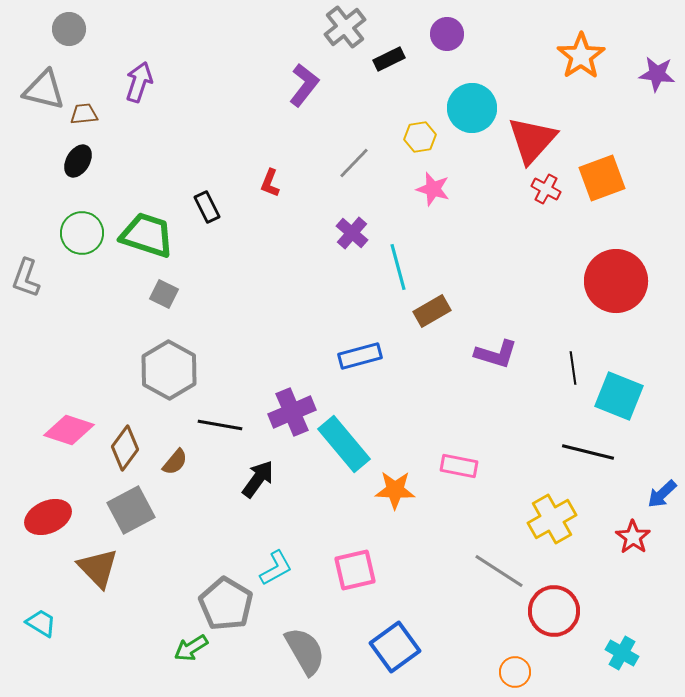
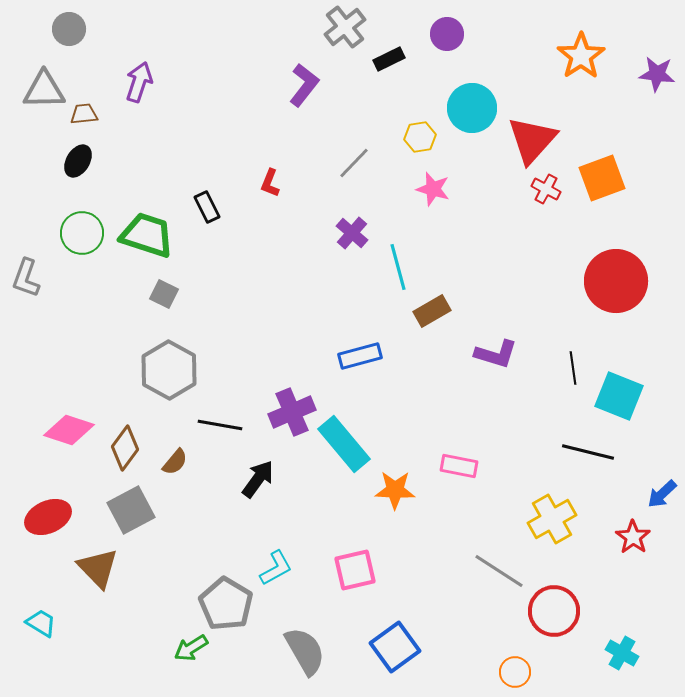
gray triangle at (44, 90): rotated 15 degrees counterclockwise
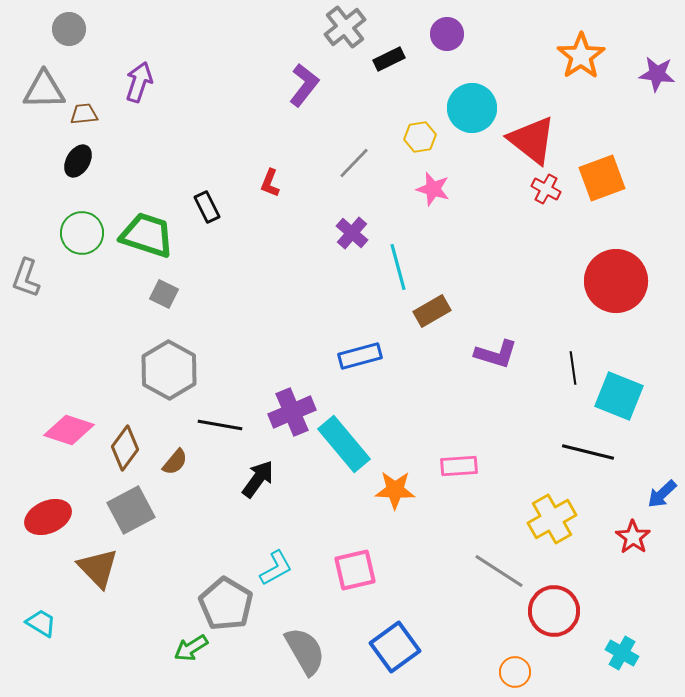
red triangle at (532, 140): rotated 34 degrees counterclockwise
pink rectangle at (459, 466): rotated 15 degrees counterclockwise
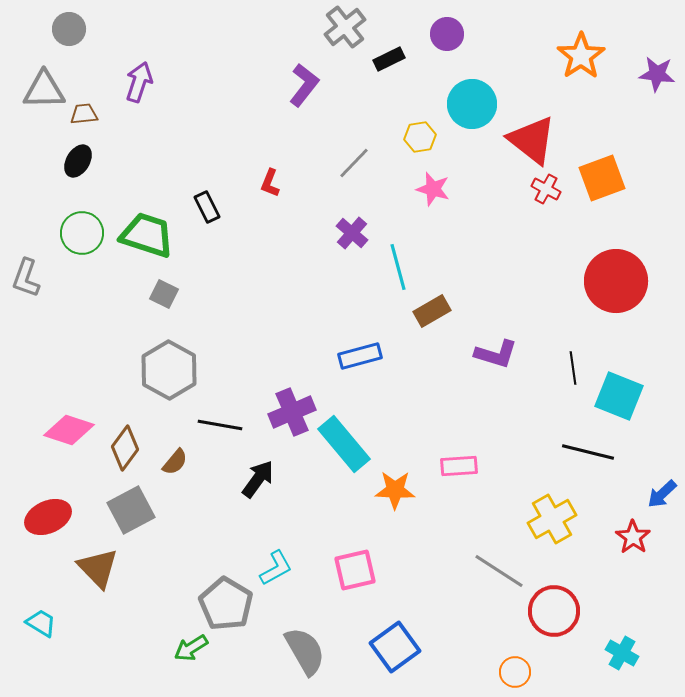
cyan circle at (472, 108): moved 4 px up
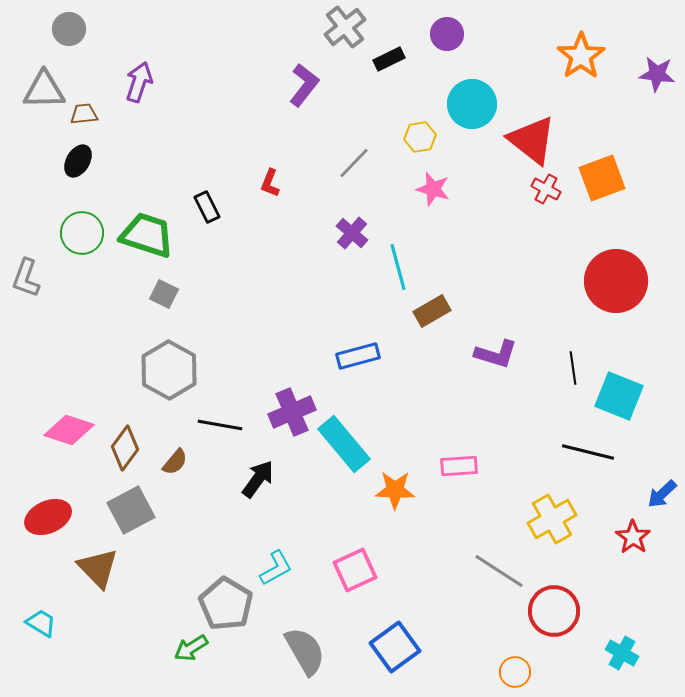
blue rectangle at (360, 356): moved 2 px left
pink square at (355, 570): rotated 12 degrees counterclockwise
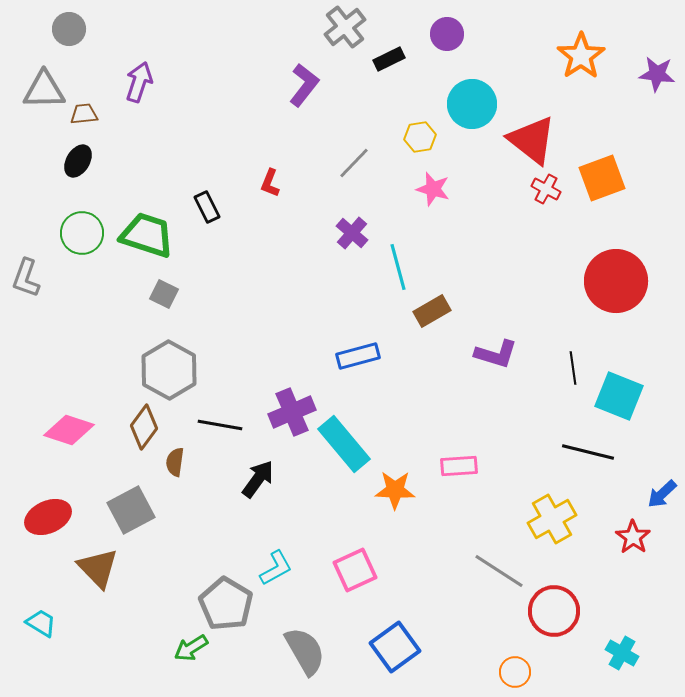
brown diamond at (125, 448): moved 19 px right, 21 px up
brown semicircle at (175, 462): rotated 148 degrees clockwise
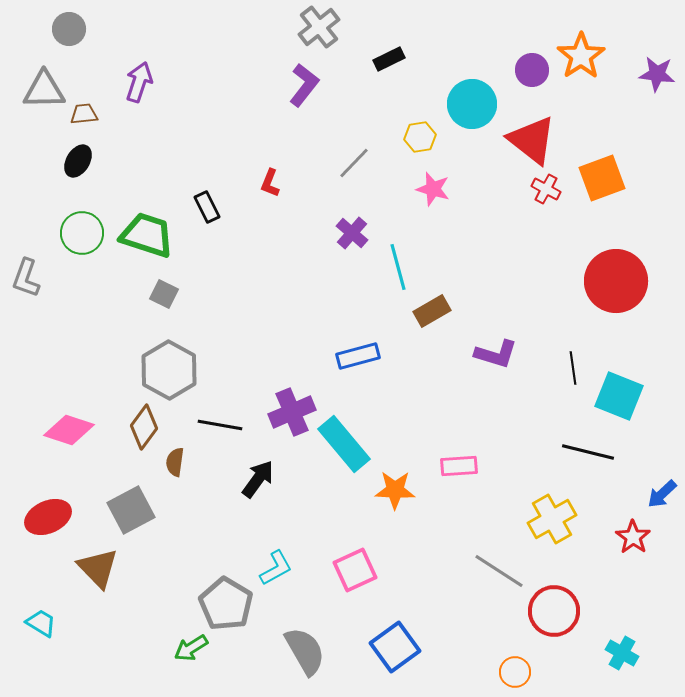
gray cross at (345, 27): moved 26 px left
purple circle at (447, 34): moved 85 px right, 36 px down
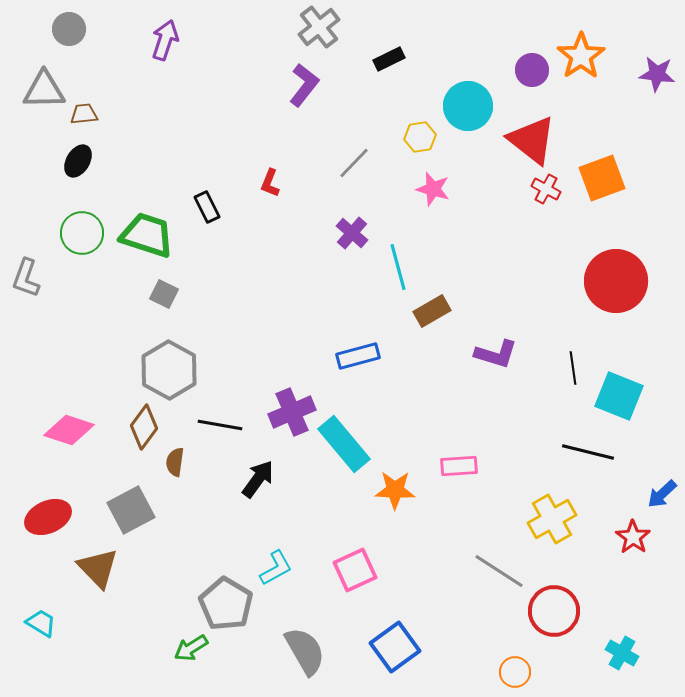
purple arrow at (139, 82): moved 26 px right, 42 px up
cyan circle at (472, 104): moved 4 px left, 2 px down
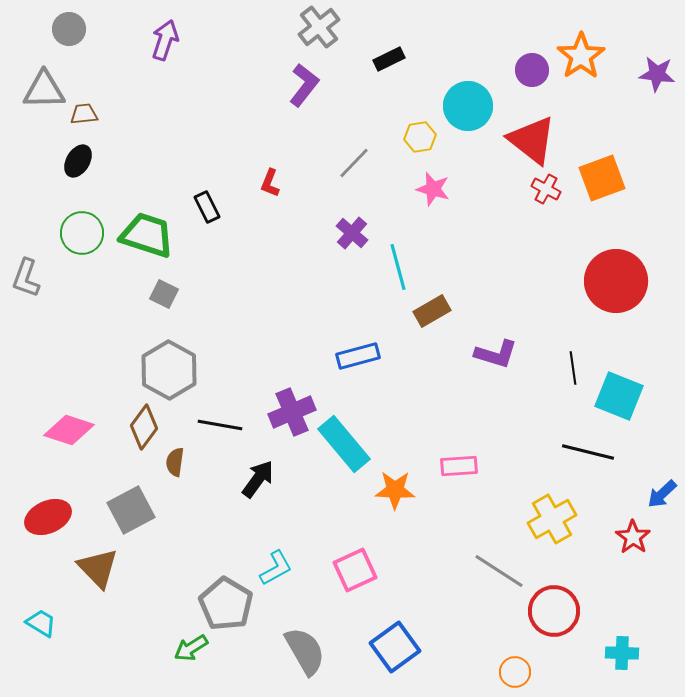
cyan cross at (622, 653): rotated 28 degrees counterclockwise
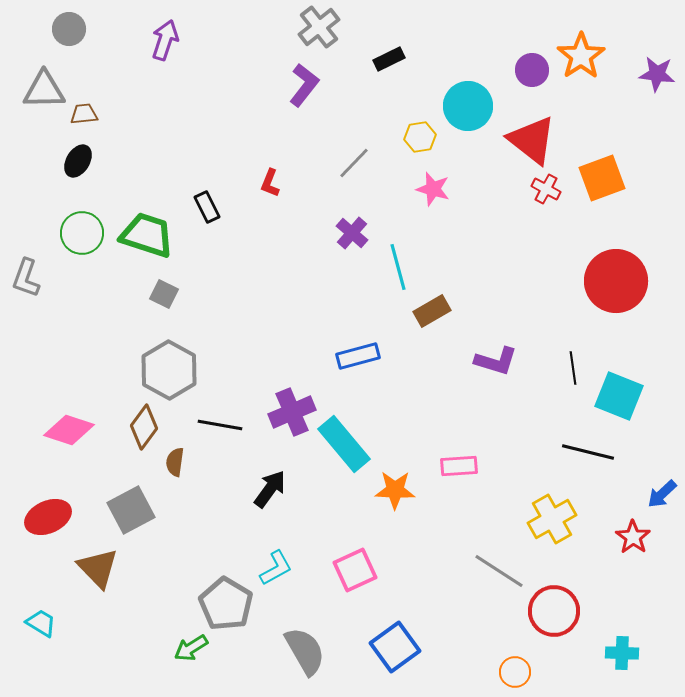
purple L-shape at (496, 354): moved 7 px down
black arrow at (258, 479): moved 12 px right, 10 px down
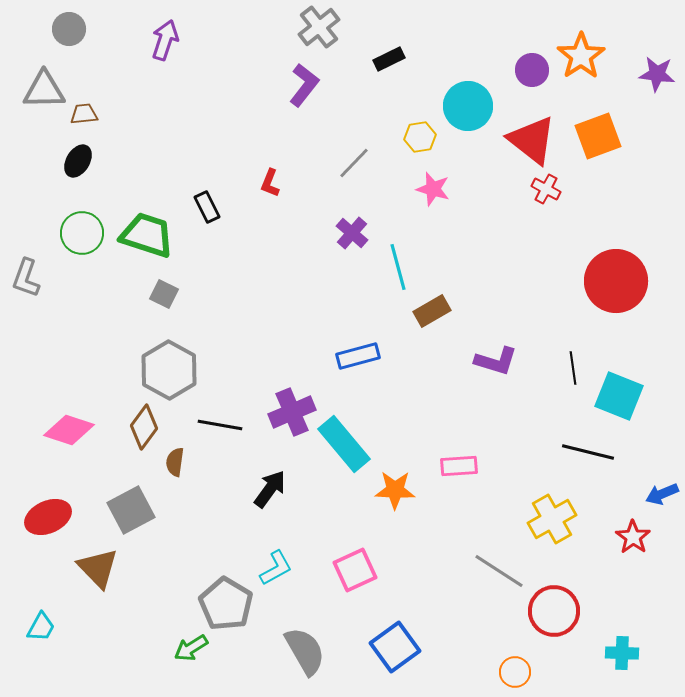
orange square at (602, 178): moved 4 px left, 42 px up
blue arrow at (662, 494): rotated 20 degrees clockwise
cyan trapezoid at (41, 623): moved 4 px down; rotated 88 degrees clockwise
